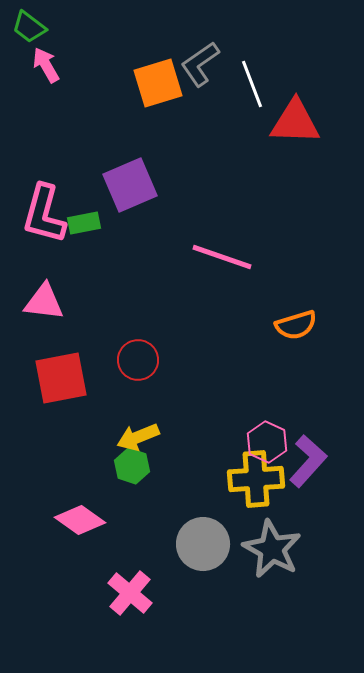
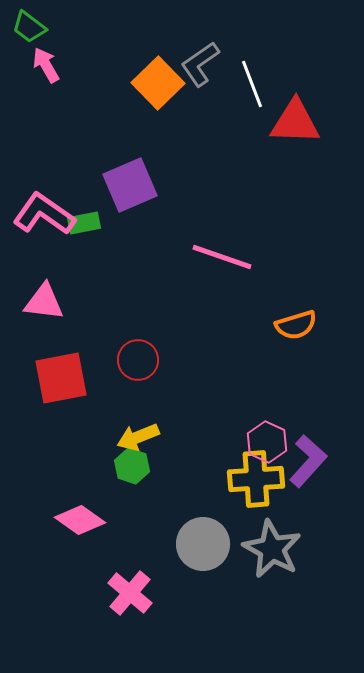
orange square: rotated 27 degrees counterclockwise
pink L-shape: rotated 110 degrees clockwise
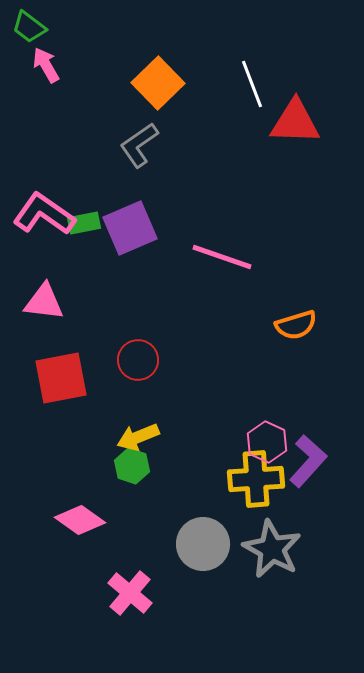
gray L-shape: moved 61 px left, 81 px down
purple square: moved 43 px down
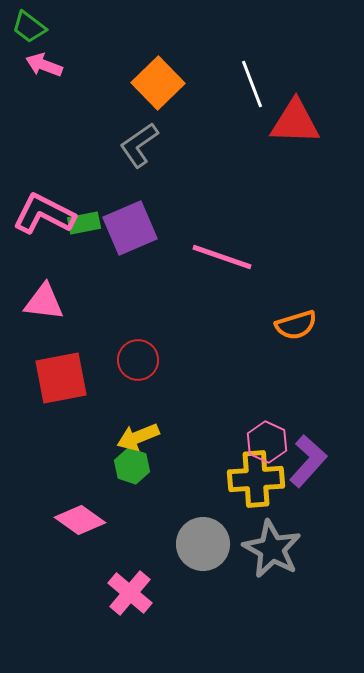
pink arrow: moved 2 px left; rotated 39 degrees counterclockwise
pink L-shape: rotated 8 degrees counterclockwise
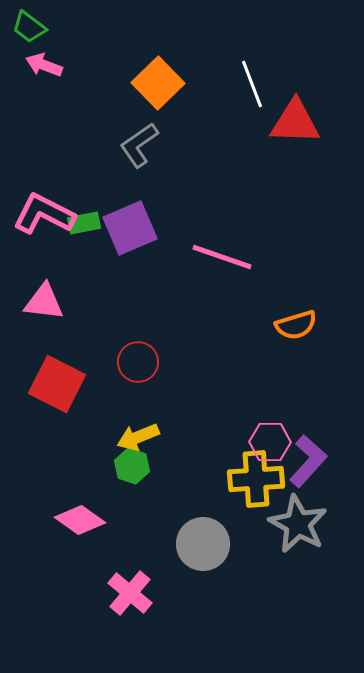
red circle: moved 2 px down
red square: moved 4 px left, 6 px down; rotated 38 degrees clockwise
pink hexagon: moved 3 px right; rotated 24 degrees counterclockwise
gray star: moved 26 px right, 25 px up
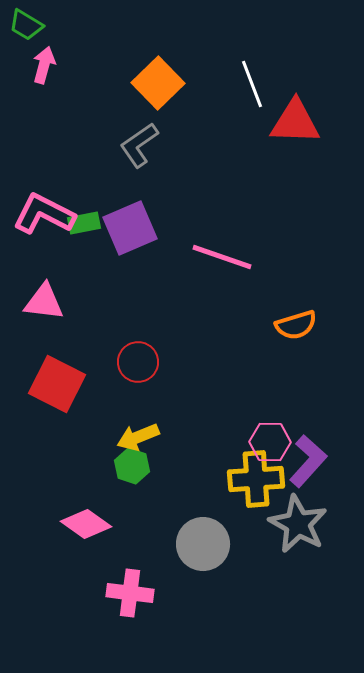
green trapezoid: moved 3 px left, 2 px up; rotated 6 degrees counterclockwise
pink arrow: rotated 84 degrees clockwise
pink diamond: moved 6 px right, 4 px down
pink cross: rotated 33 degrees counterclockwise
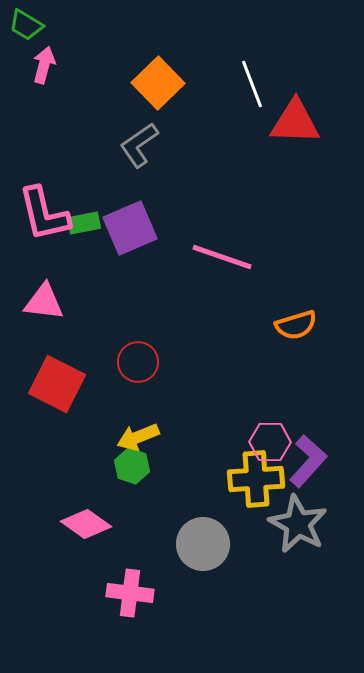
pink L-shape: rotated 130 degrees counterclockwise
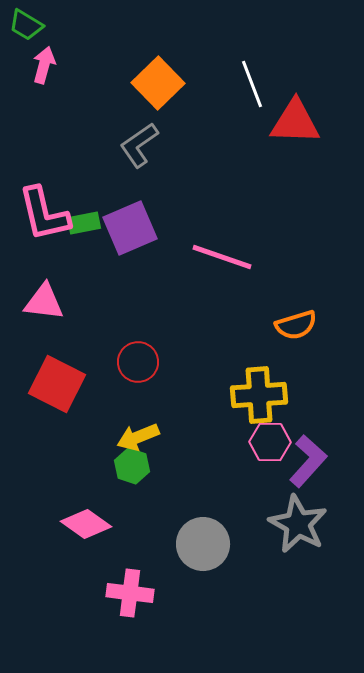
yellow cross: moved 3 px right, 84 px up
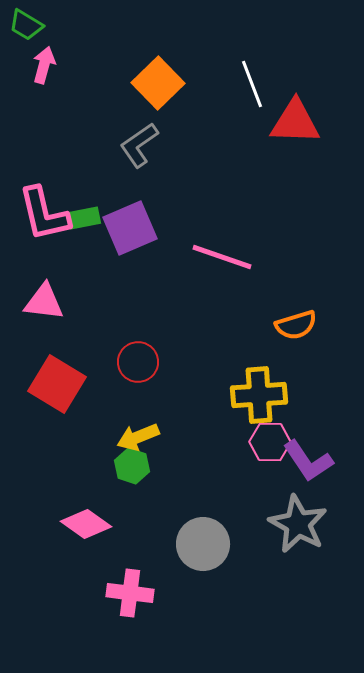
green rectangle: moved 5 px up
red square: rotated 4 degrees clockwise
purple L-shape: rotated 104 degrees clockwise
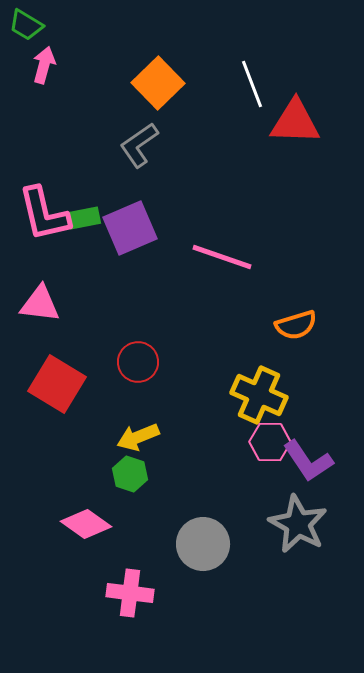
pink triangle: moved 4 px left, 2 px down
yellow cross: rotated 28 degrees clockwise
green hexagon: moved 2 px left, 8 px down
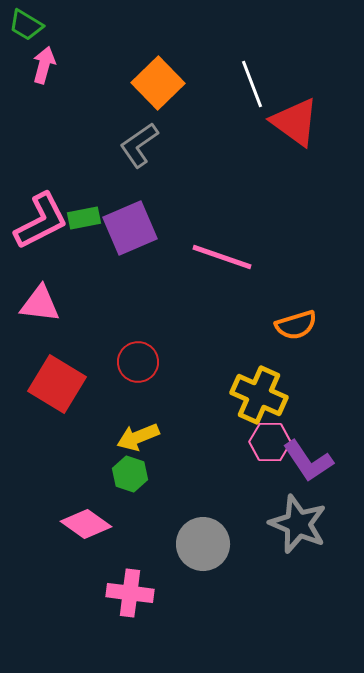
red triangle: rotated 34 degrees clockwise
pink L-shape: moved 3 px left, 7 px down; rotated 104 degrees counterclockwise
gray star: rotated 6 degrees counterclockwise
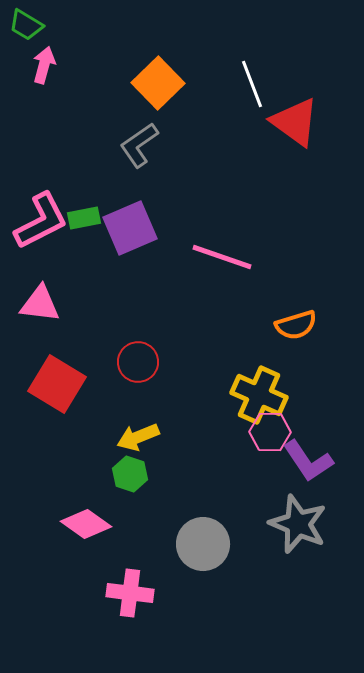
pink hexagon: moved 10 px up
